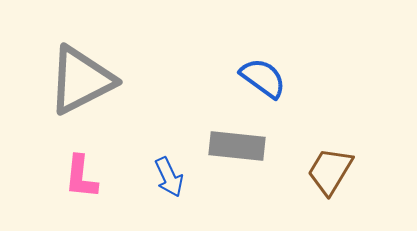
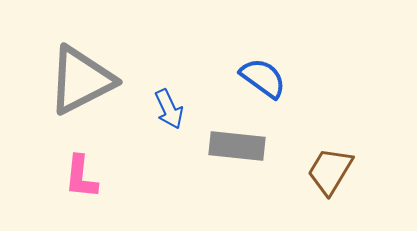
blue arrow: moved 68 px up
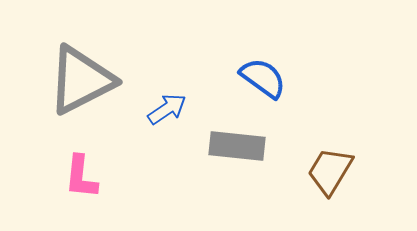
blue arrow: moved 2 px left; rotated 99 degrees counterclockwise
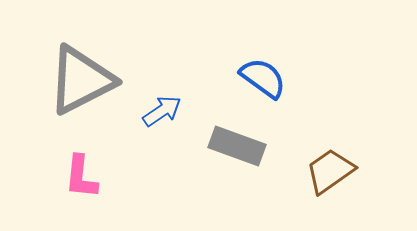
blue arrow: moved 5 px left, 2 px down
gray rectangle: rotated 14 degrees clockwise
brown trapezoid: rotated 24 degrees clockwise
